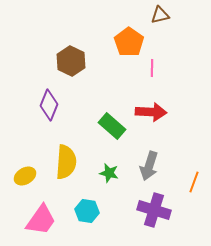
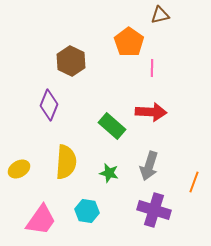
yellow ellipse: moved 6 px left, 7 px up
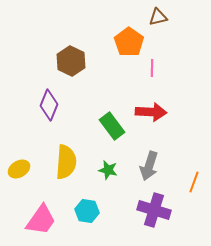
brown triangle: moved 2 px left, 2 px down
green rectangle: rotated 12 degrees clockwise
green star: moved 1 px left, 3 px up
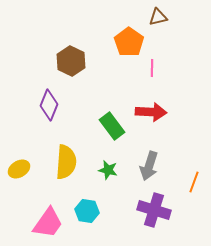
pink trapezoid: moved 7 px right, 3 px down
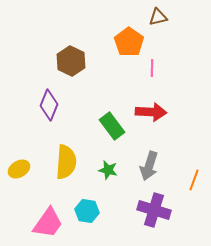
orange line: moved 2 px up
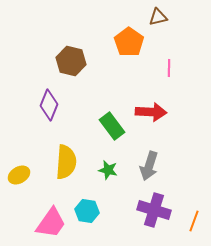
brown hexagon: rotated 12 degrees counterclockwise
pink line: moved 17 px right
yellow ellipse: moved 6 px down
orange line: moved 41 px down
pink trapezoid: moved 3 px right
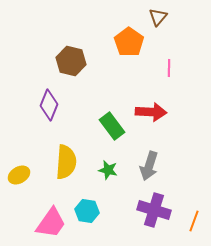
brown triangle: rotated 36 degrees counterclockwise
